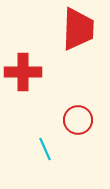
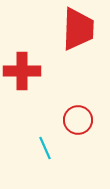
red cross: moved 1 px left, 1 px up
cyan line: moved 1 px up
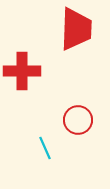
red trapezoid: moved 2 px left
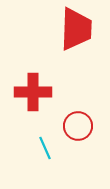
red cross: moved 11 px right, 21 px down
red circle: moved 6 px down
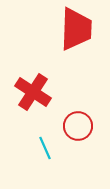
red cross: rotated 33 degrees clockwise
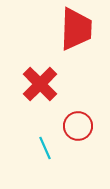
red cross: moved 7 px right, 8 px up; rotated 12 degrees clockwise
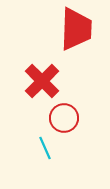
red cross: moved 2 px right, 3 px up
red circle: moved 14 px left, 8 px up
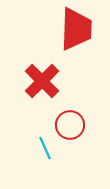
red circle: moved 6 px right, 7 px down
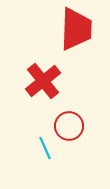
red cross: moved 1 px right; rotated 6 degrees clockwise
red circle: moved 1 px left, 1 px down
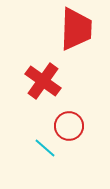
red cross: rotated 15 degrees counterclockwise
cyan line: rotated 25 degrees counterclockwise
